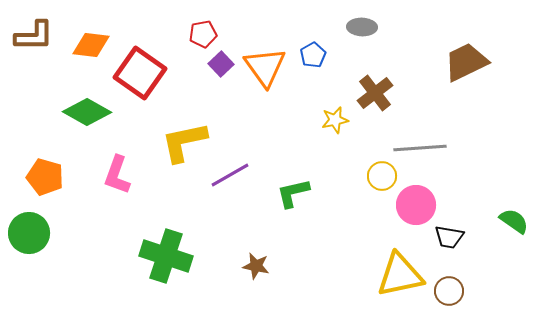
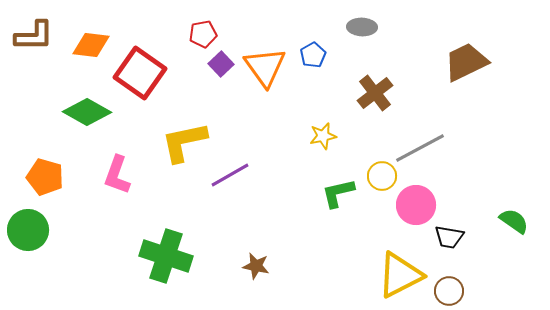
yellow star: moved 12 px left, 16 px down
gray line: rotated 24 degrees counterclockwise
green L-shape: moved 45 px right
green circle: moved 1 px left, 3 px up
yellow triangle: rotated 15 degrees counterclockwise
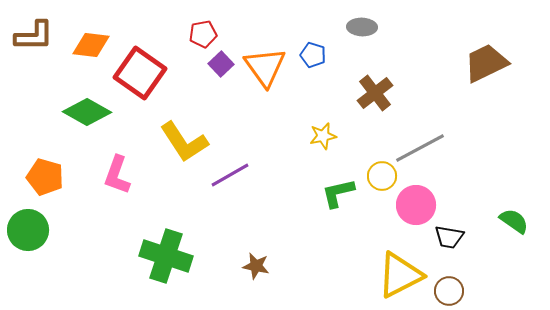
blue pentagon: rotated 25 degrees counterclockwise
brown trapezoid: moved 20 px right, 1 px down
yellow L-shape: rotated 111 degrees counterclockwise
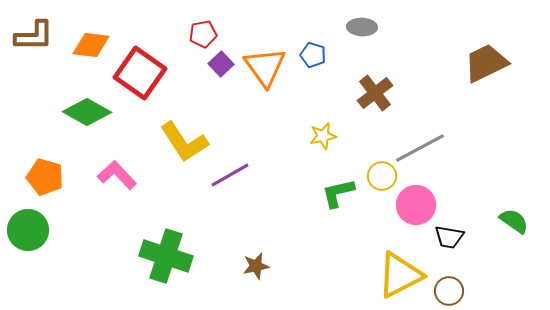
pink L-shape: rotated 117 degrees clockwise
brown star: rotated 24 degrees counterclockwise
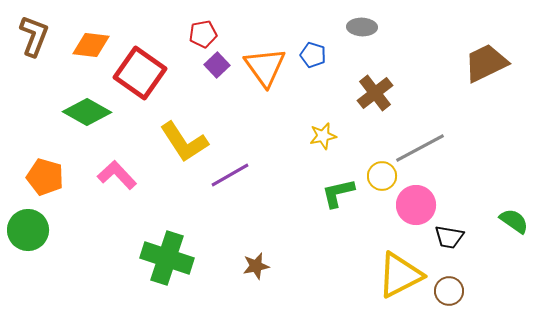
brown L-shape: rotated 69 degrees counterclockwise
purple square: moved 4 px left, 1 px down
green cross: moved 1 px right, 2 px down
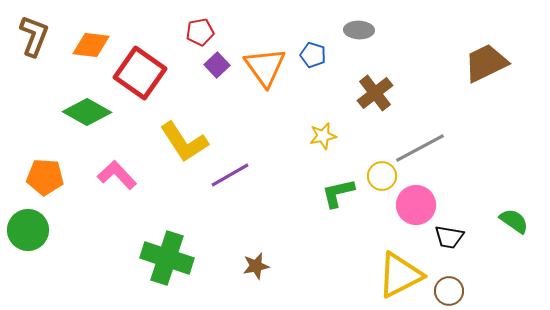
gray ellipse: moved 3 px left, 3 px down
red pentagon: moved 3 px left, 2 px up
orange pentagon: rotated 12 degrees counterclockwise
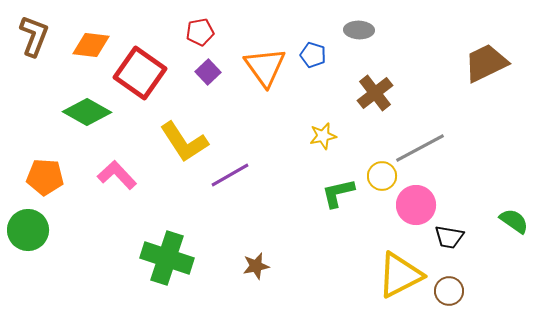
purple square: moved 9 px left, 7 px down
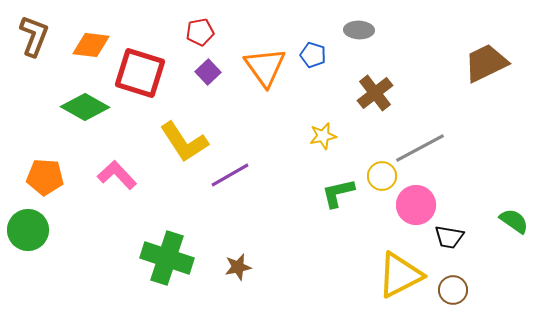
red square: rotated 18 degrees counterclockwise
green diamond: moved 2 px left, 5 px up
brown star: moved 18 px left, 1 px down
brown circle: moved 4 px right, 1 px up
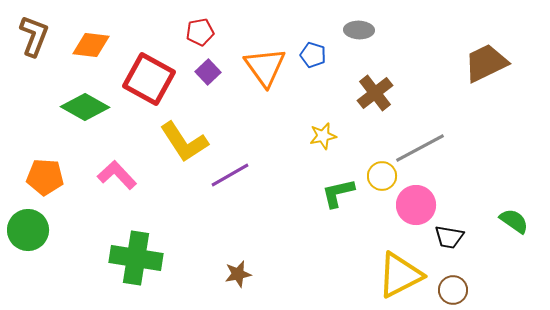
red square: moved 9 px right, 6 px down; rotated 12 degrees clockwise
green cross: moved 31 px left; rotated 9 degrees counterclockwise
brown star: moved 7 px down
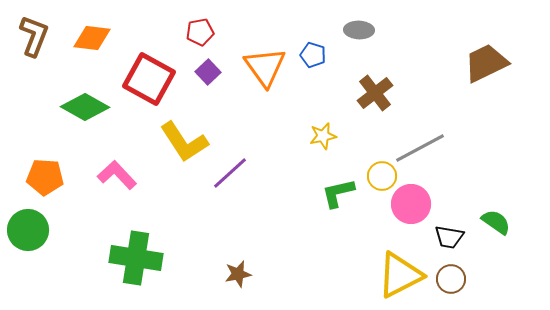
orange diamond: moved 1 px right, 7 px up
purple line: moved 2 px up; rotated 12 degrees counterclockwise
pink circle: moved 5 px left, 1 px up
green semicircle: moved 18 px left, 1 px down
brown circle: moved 2 px left, 11 px up
